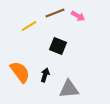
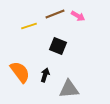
brown line: moved 1 px down
yellow line: rotated 14 degrees clockwise
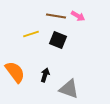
brown line: moved 1 px right, 2 px down; rotated 30 degrees clockwise
yellow line: moved 2 px right, 8 px down
black square: moved 6 px up
orange semicircle: moved 5 px left
gray triangle: rotated 25 degrees clockwise
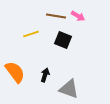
black square: moved 5 px right
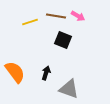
yellow line: moved 1 px left, 12 px up
black arrow: moved 1 px right, 2 px up
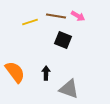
black arrow: rotated 16 degrees counterclockwise
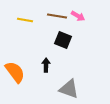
brown line: moved 1 px right
yellow line: moved 5 px left, 2 px up; rotated 28 degrees clockwise
black arrow: moved 8 px up
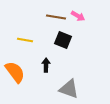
brown line: moved 1 px left, 1 px down
yellow line: moved 20 px down
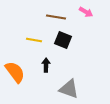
pink arrow: moved 8 px right, 4 px up
yellow line: moved 9 px right
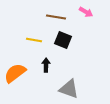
orange semicircle: moved 1 px down; rotated 90 degrees counterclockwise
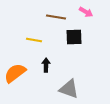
black square: moved 11 px right, 3 px up; rotated 24 degrees counterclockwise
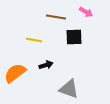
black arrow: rotated 72 degrees clockwise
